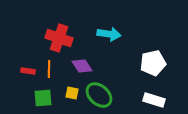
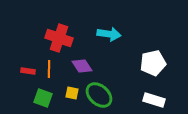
green square: rotated 24 degrees clockwise
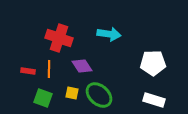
white pentagon: rotated 10 degrees clockwise
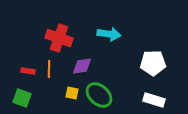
purple diamond: rotated 65 degrees counterclockwise
green square: moved 21 px left
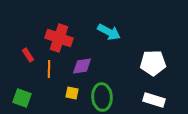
cyan arrow: moved 2 px up; rotated 20 degrees clockwise
red rectangle: moved 16 px up; rotated 48 degrees clockwise
green ellipse: moved 3 px right, 2 px down; rotated 44 degrees clockwise
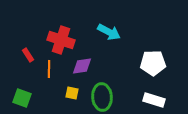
red cross: moved 2 px right, 2 px down
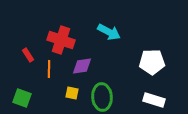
white pentagon: moved 1 px left, 1 px up
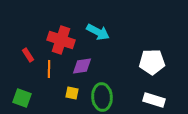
cyan arrow: moved 11 px left
